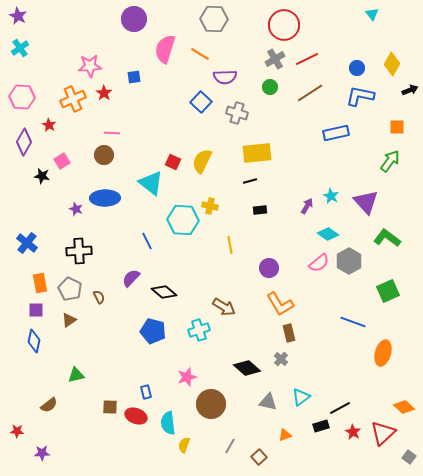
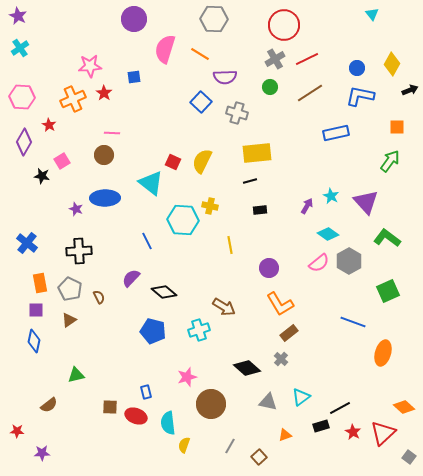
brown rectangle at (289, 333): rotated 66 degrees clockwise
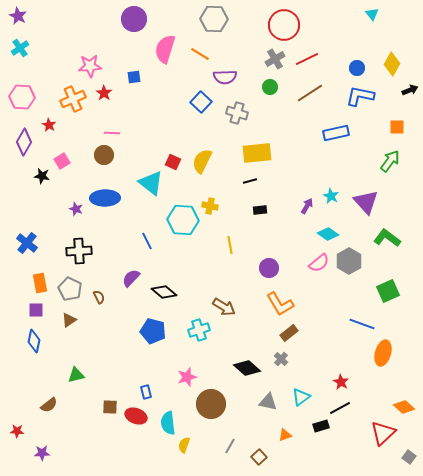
blue line at (353, 322): moved 9 px right, 2 px down
red star at (353, 432): moved 12 px left, 50 px up
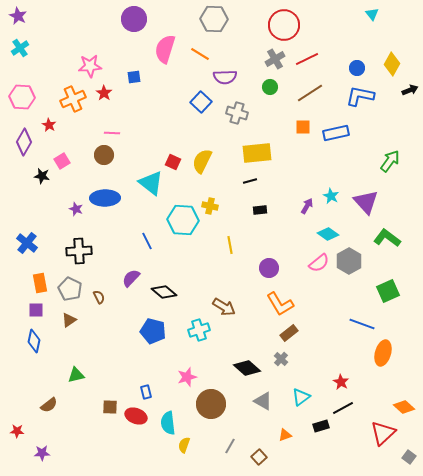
orange square at (397, 127): moved 94 px left
gray triangle at (268, 402): moved 5 px left, 1 px up; rotated 18 degrees clockwise
black line at (340, 408): moved 3 px right
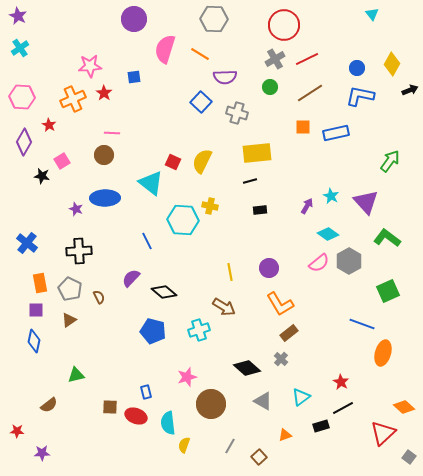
yellow line at (230, 245): moved 27 px down
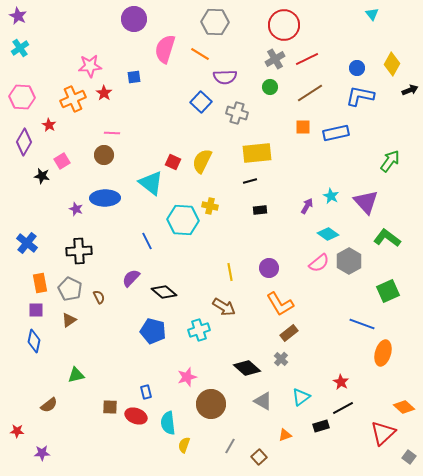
gray hexagon at (214, 19): moved 1 px right, 3 px down
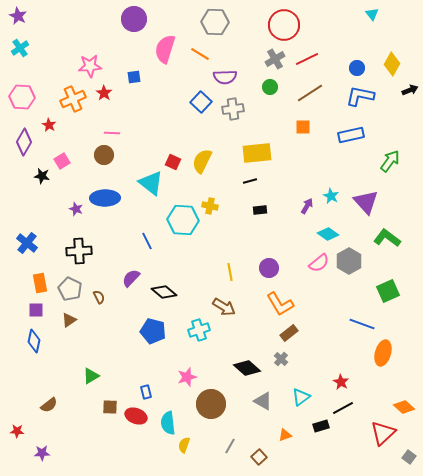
gray cross at (237, 113): moved 4 px left, 4 px up; rotated 25 degrees counterclockwise
blue rectangle at (336, 133): moved 15 px right, 2 px down
green triangle at (76, 375): moved 15 px right, 1 px down; rotated 18 degrees counterclockwise
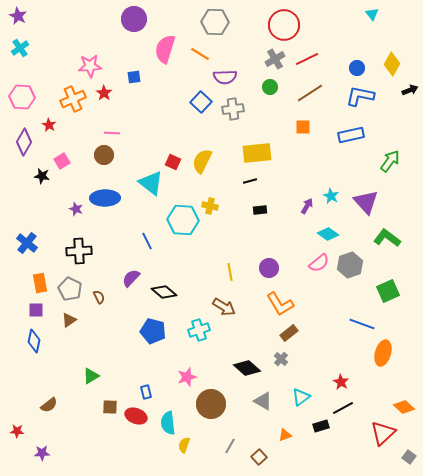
gray hexagon at (349, 261): moved 1 px right, 4 px down; rotated 10 degrees clockwise
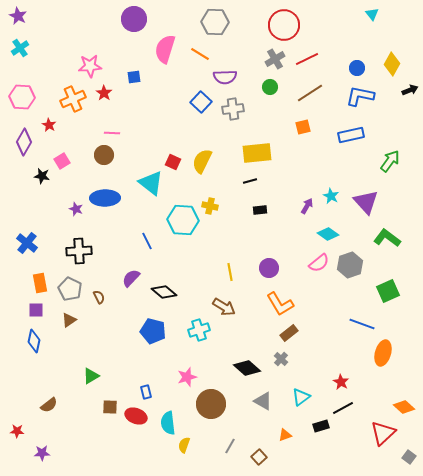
orange square at (303, 127): rotated 14 degrees counterclockwise
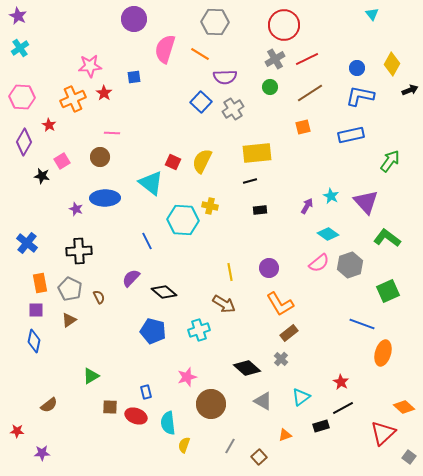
gray cross at (233, 109): rotated 25 degrees counterclockwise
brown circle at (104, 155): moved 4 px left, 2 px down
brown arrow at (224, 307): moved 3 px up
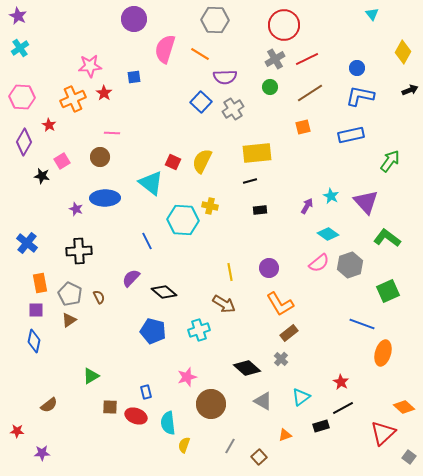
gray hexagon at (215, 22): moved 2 px up
yellow diamond at (392, 64): moved 11 px right, 12 px up
gray pentagon at (70, 289): moved 5 px down
